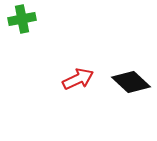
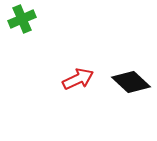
green cross: rotated 12 degrees counterclockwise
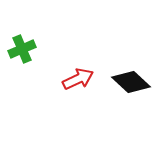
green cross: moved 30 px down
